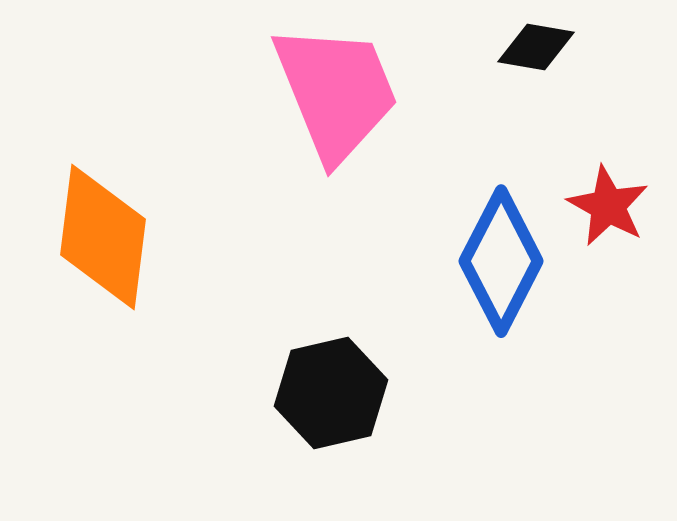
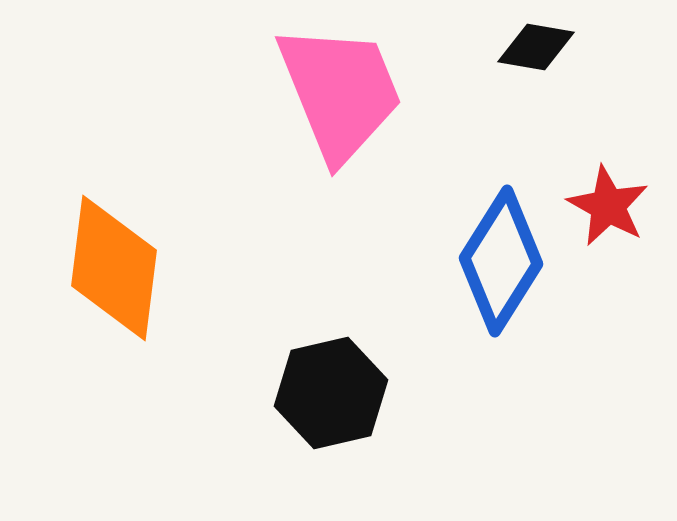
pink trapezoid: moved 4 px right
orange diamond: moved 11 px right, 31 px down
blue diamond: rotated 5 degrees clockwise
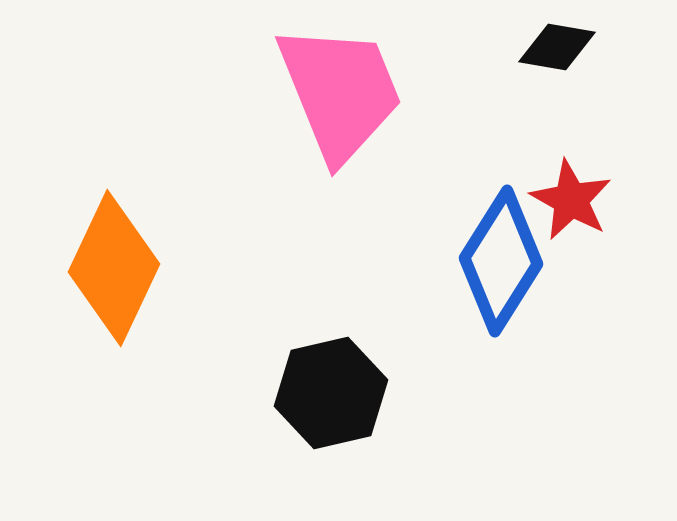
black diamond: moved 21 px right
red star: moved 37 px left, 6 px up
orange diamond: rotated 18 degrees clockwise
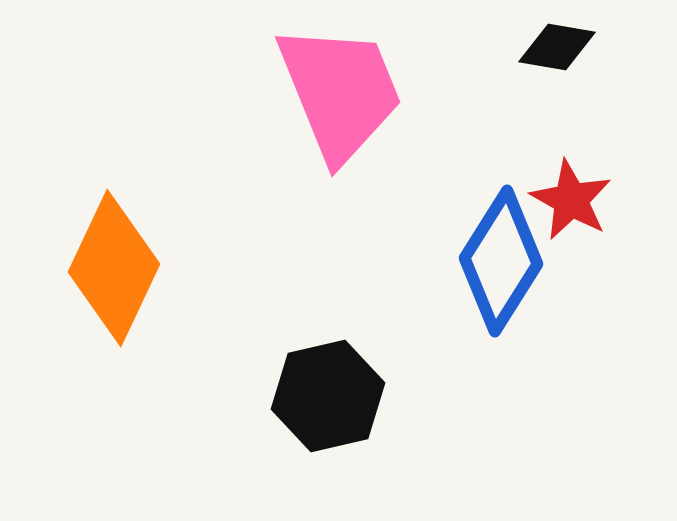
black hexagon: moved 3 px left, 3 px down
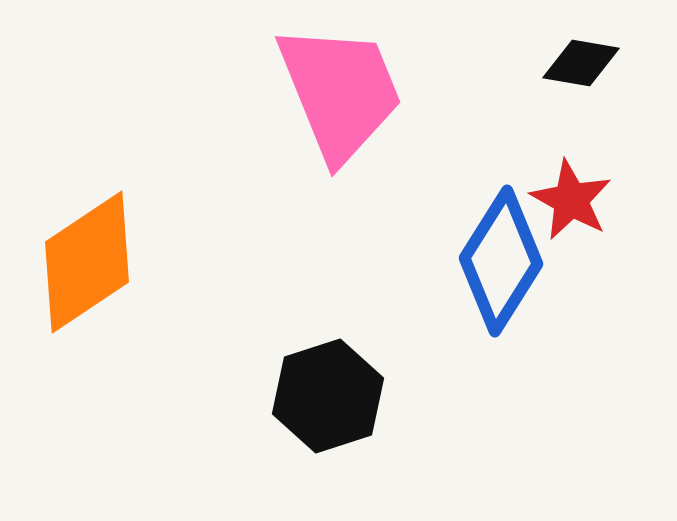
black diamond: moved 24 px right, 16 px down
orange diamond: moved 27 px left, 6 px up; rotated 31 degrees clockwise
black hexagon: rotated 5 degrees counterclockwise
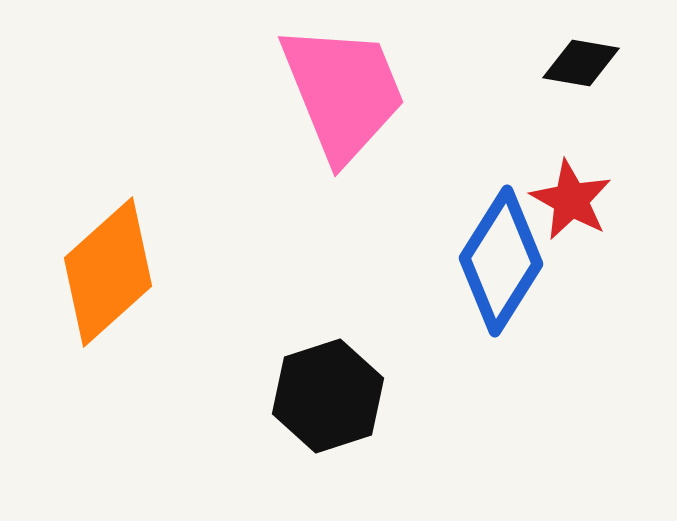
pink trapezoid: moved 3 px right
orange diamond: moved 21 px right, 10 px down; rotated 8 degrees counterclockwise
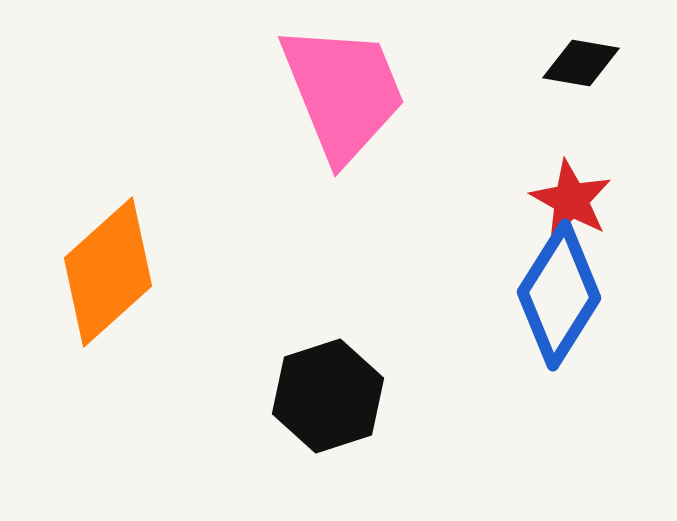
blue diamond: moved 58 px right, 34 px down
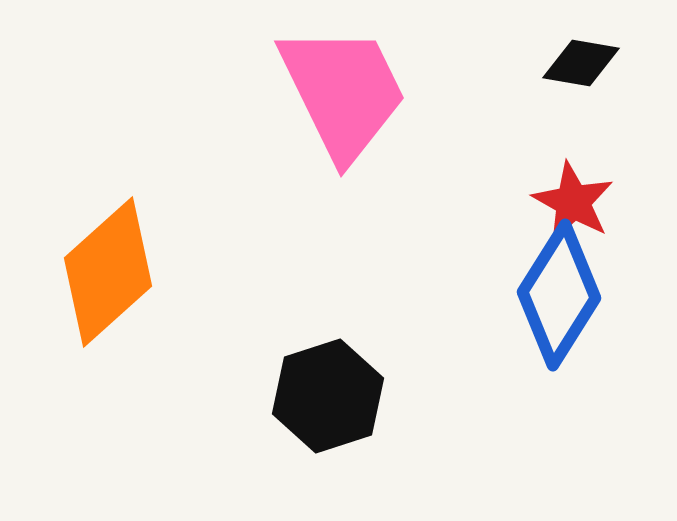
pink trapezoid: rotated 4 degrees counterclockwise
red star: moved 2 px right, 2 px down
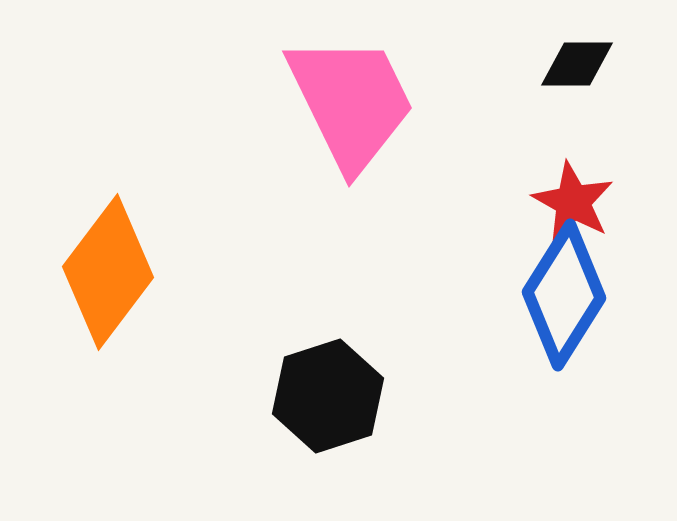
black diamond: moved 4 px left, 1 px down; rotated 10 degrees counterclockwise
pink trapezoid: moved 8 px right, 10 px down
orange diamond: rotated 11 degrees counterclockwise
blue diamond: moved 5 px right
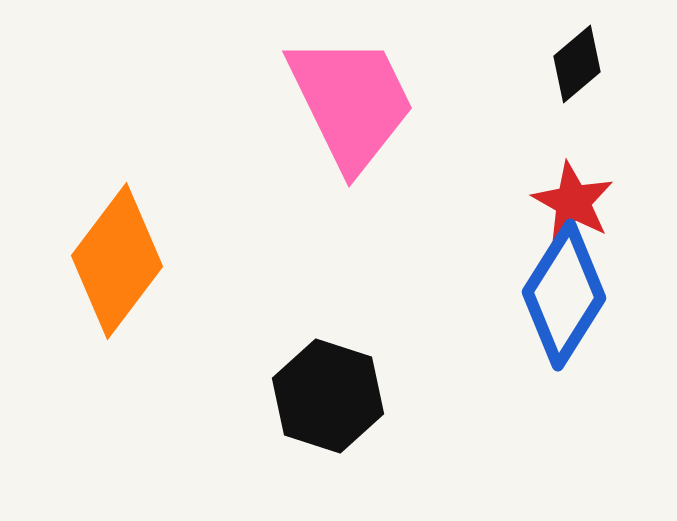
black diamond: rotated 40 degrees counterclockwise
orange diamond: moved 9 px right, 11 px up
black hexagon: rotated 24 degrees counterclockwise
